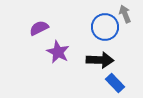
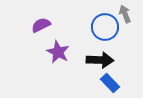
purple semicircle: moved 2 px right, 3 px up
blue rectangle: moved 5 px left
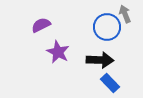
blue circle: moved 2 px right
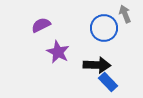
blue circle: moved 3 px left, 1 px down
black arrow: moved 3 px left, 5 px down
blue rectangle: moved 2 px left, 1 px up
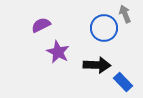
blue rectangle: moved 15 px right
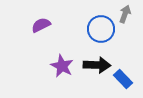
gray arrow: rotated 42 degrees clockwise
blue circle: moved 3 px left, 1 px down
purple star: moved 4 px right, 14 px down
blue rectangle: moved 3 px up
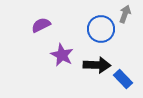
purple star: moved 11 px up
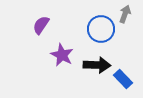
purple semicircle: rotated 30 degrees counterclockwise
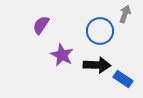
blue circle: moved 1 px left, 2 px down
blue rectangle: rotated 12 degrees counterclockwise
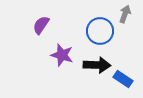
purple star: rotated 10 degrees counterclockwise
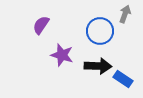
black arrow: moved 1 px right, 1 px down
